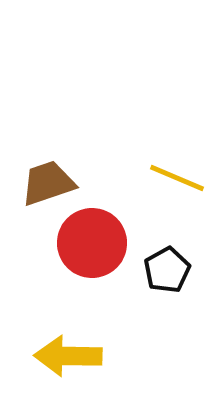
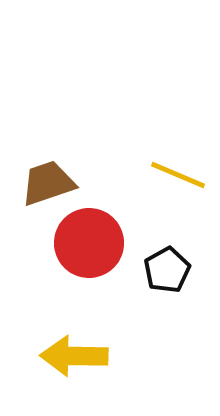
yellow line: moved 1 px right, 3 px up
red circle: moved 3 px left
yellow arrow: moved 6 px right
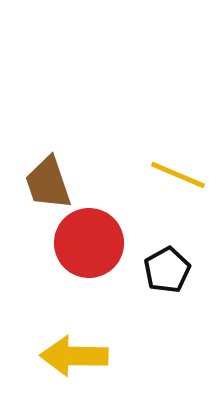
brown trapezoid: rotated 90 degrees counterclockwise
